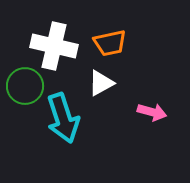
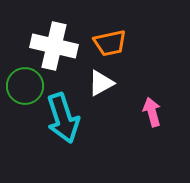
pink arrow: rotated 120 degrees counterclockwise
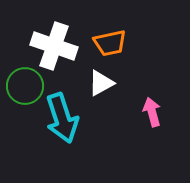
white cross: rotated 6 degrees clockwise
cyan arrow: moved 1 px left
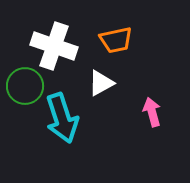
orange trapezoid: moved 6 px right, 3 px up
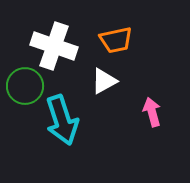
white triangle: moved 3 px right, 2 px up
cyan arrow: moved 2 px down
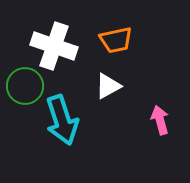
white triangle: moved 4 px right, 5 px down
pink arrow: moved 8 px right, 8 px down
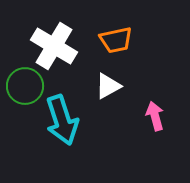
white cross: rotated 12 degrees clockwise
pink arrow: moved 5 px left, 4 px up
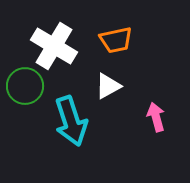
pink arrow: moved 1 px right, 1 px down
cyan arrow: moved 9 px right, 1 px down
